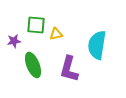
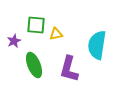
purple star: rotated 16 degrees counterclockwise
green ellipse: moved 1 px right
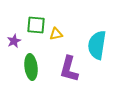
green ellipse: moved 3 px left, 2 px down; rotated 15 degrees clockwise
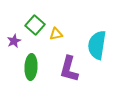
green square: moved 1 px left; rotated 36 degrees clockwise
green ellipse: rotated 10 degrees clockwise
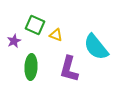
green square: rotated 18 degrees counterclockwise
yellow triangle: moved 1 px down; rotated 32 degrees clockwise
cyan semicircle: moved 1 px left, 2 px down; rotated 48 degrees counterclockwise
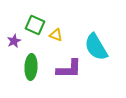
cyan semicircle: rotated 8 degrees clockwise
purple L-shape: rotated 104 degrees counterclockwise
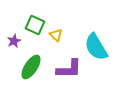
yellow triangle: rotated 24 degrees clockwise
green ellipse: rotated 30 degrees clockwise
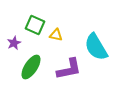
yellow triangle: rotated 32 degrees counterclockwise
purple star: moved 2 px down
purple L-shape: rotated 12 degrees counterclockwise
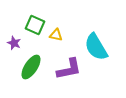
purple star: rotated 24 degrees counterclockwise
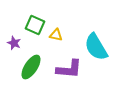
purple L-shape: rotated 16 degrees clockwise
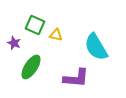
purple L-shape: moved 7 px right, 9 px down
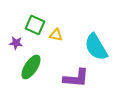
purple star: moved 2 px right; rotated 16 degrees counterclockwise
